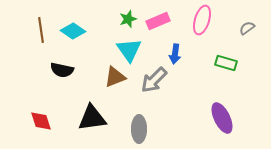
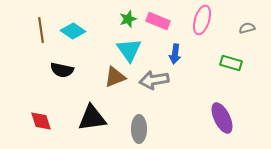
pink rectangle: rotated 45 degrees clockwise
gray semicircle: rotated 21 degrees clockwise
green rectangle: moved 5 px right
gray arrow: rotated 36 degrees clockwise
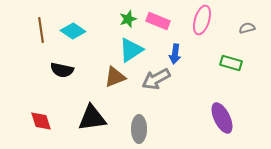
cyan triangle: moved 2 px right; rotated 32 degrees clockwise
gray arrow: moved 2 px right, 1 px up; rotated 20 degrees counterclockwise
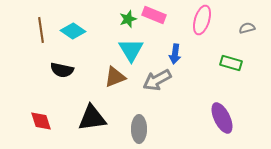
pink rectangle: moved 4 px left, 6 px up
cyan triangle: rotated 28 degrees counterclockwise
gray arrow: moved 1 px right, 1 px down
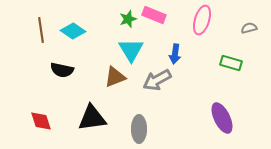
gray semicircle: moved 2 px right
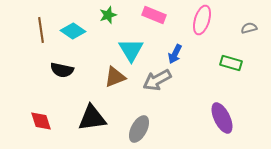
green star: moved 20 px left, 4 px up
blue arrow: rotated 18 degrees clockwise
gray ellipse: rotated 28 degrees clockwise
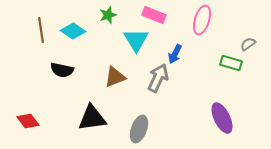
gray semicircle: moved 1 px left, 16 px down; rotated 21 degrees counterclockwise
cyan triangle: moved 5 px right, 10 px up
gray arrow: moved 1 px right, 2 px up; rotated 144 degrees clockwise
red diamond: moved 13 px left; rotated 20 degrees counterclockwise
gray ellipse: rotated 8 degrees counterclockwise
